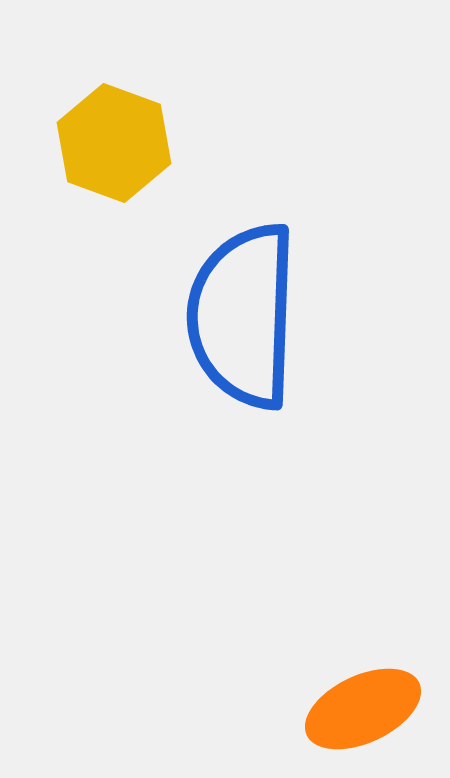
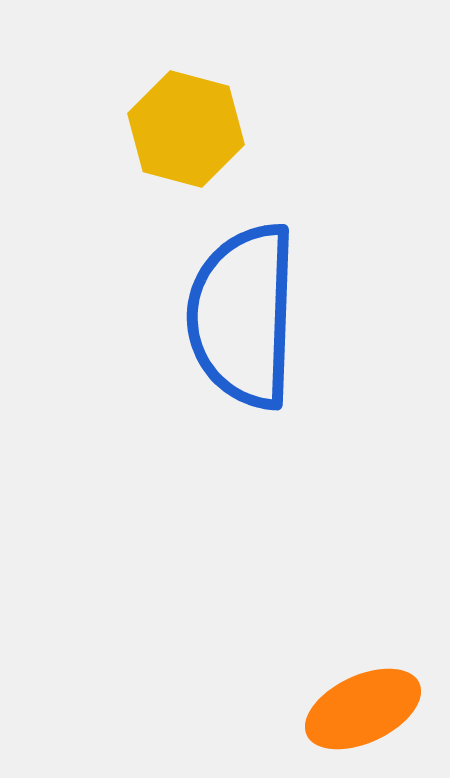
yellow hexagon: moved 72 px right, 14 px up; rotated 5 degrees counterclockwise
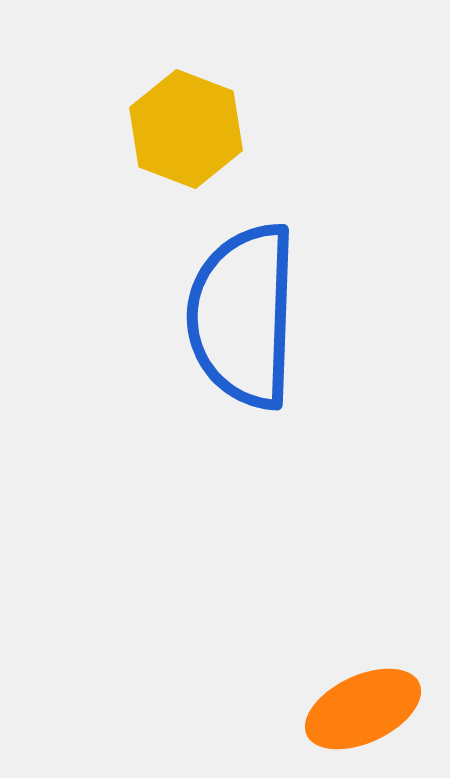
yellow hexagon: rotated 6 degrees clockwise
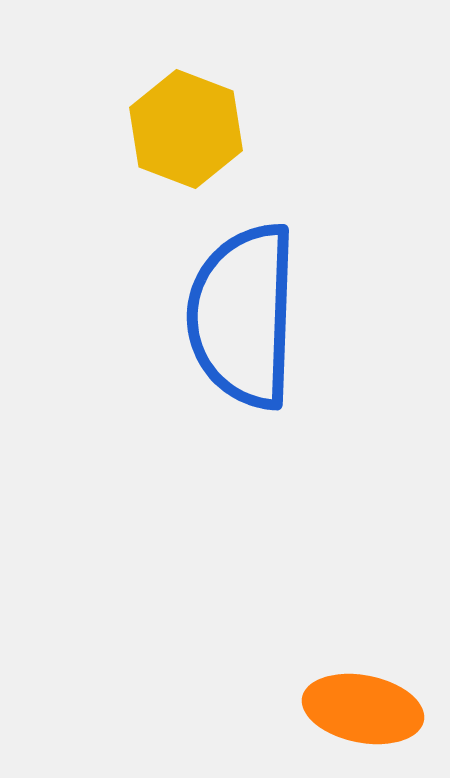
orange ellipse: rotated 36 degrees clockwise
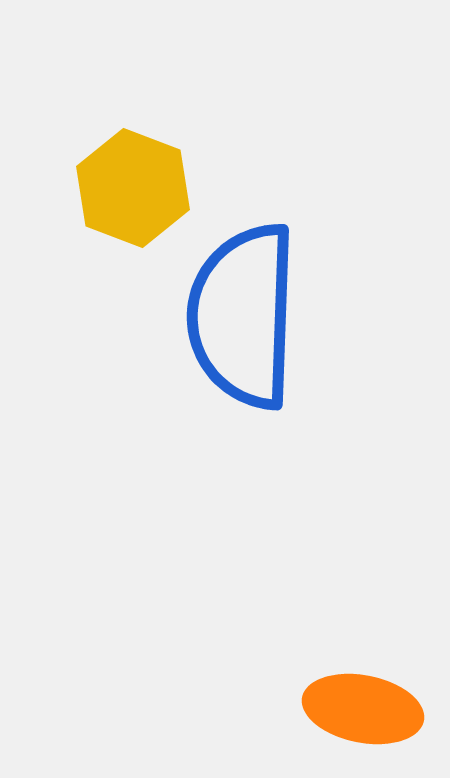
yellow hexagon: moved 53 px left, 59 px down
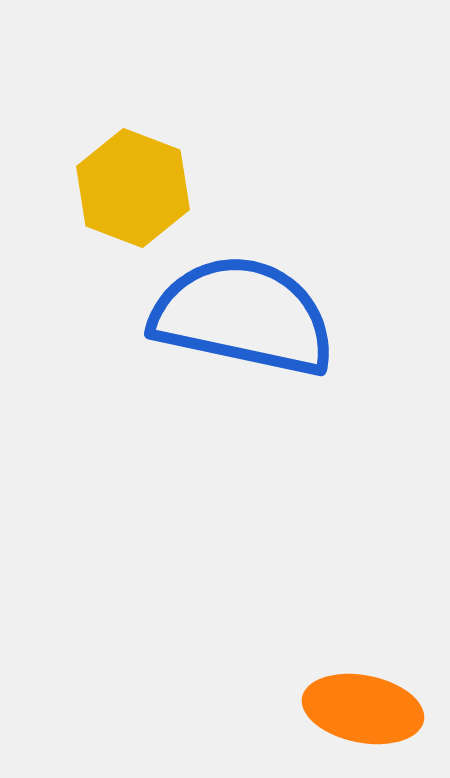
blue semicircle: rotated 100 degrees clockwise
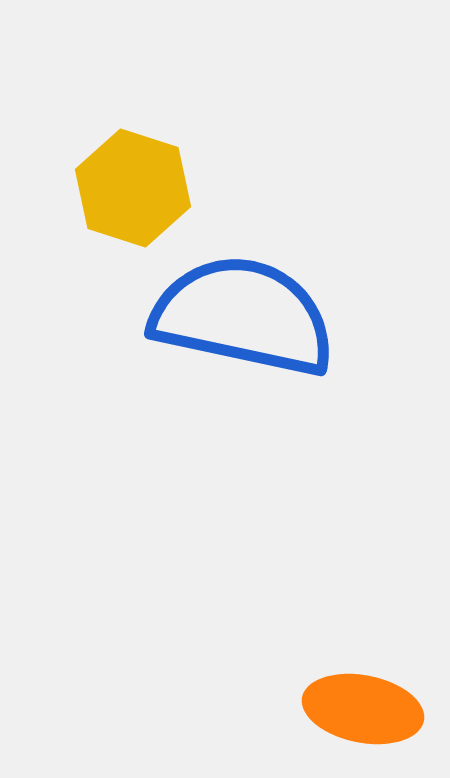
yellow hexagon: rotated 3 degrees counterclockwise
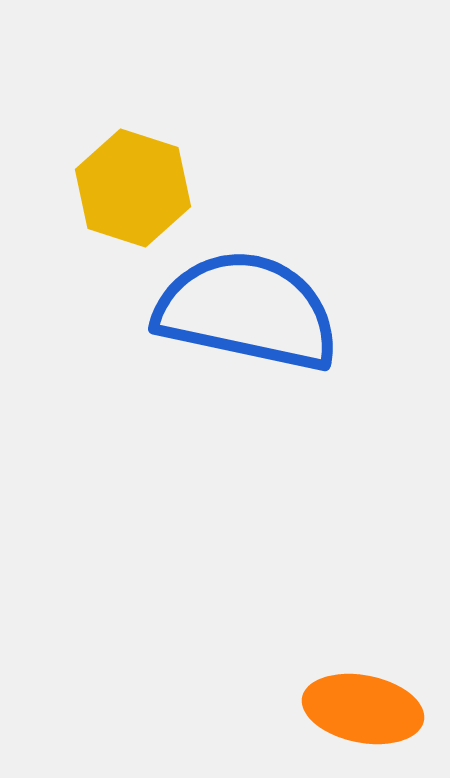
blue semicircle: moved 4 px right, 5 px up
